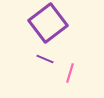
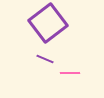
pink line: rotated 72 degrees clockwise
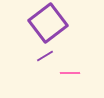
purple line: moved 3 px up; rotated 54 degrees counterclockwise
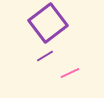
pink line: rotated 24 degrees counterclockwise
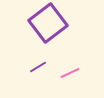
purple line: moved 7 px left, 11 px down
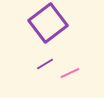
purple line: moved 7 px right, 3 px up
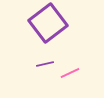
purple line: rotated 18 degrees clockwise
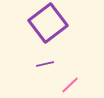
pink line: moved 12 px down; rotated 18 degrees counterclockwise
